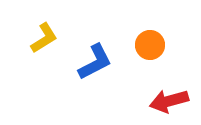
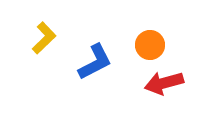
yellow L-shape: rotated 12 degrees counterclockwise
red arrow: moved 5 px left, 18 px up
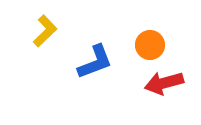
yellow L-shape: moved 1 px right, 7 px up
blue L-shape: rotated 6 degrees clockwise
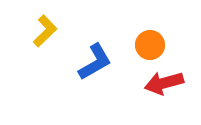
blue L-shape: rotated 9 degrees counterclockwise
